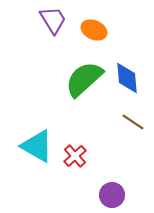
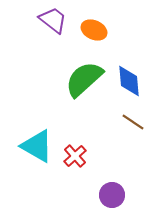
purple trapezoid: rotated 20 degrees counterclockwise
blue diamond: moved 2 px right, 3 px down
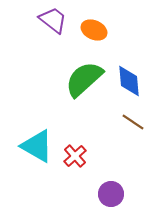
purple circle: moved 1 px left, 1 px up
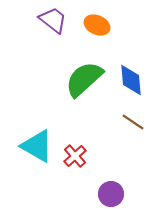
orange ellipse: moved 3 px right, 5 px up
blue diamond: moved 2 px right, 1 px up
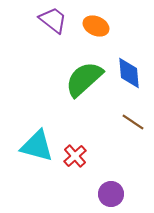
orange ellipse: moved 1 px left, 1 px down
blue diamond: moved 2 px left, 7 px up
cyan triangle: rotated 15 degrees counterclockwise
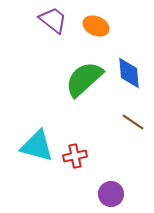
red cross: rotated 30 degrees clockwise
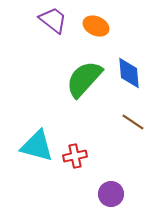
green semicircle: rotated 6 degrees counterclockwise
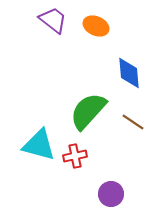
green semicircle: moved 4 px right, 32 px down
cyan triangle: moved 2 px right, 1 px up
